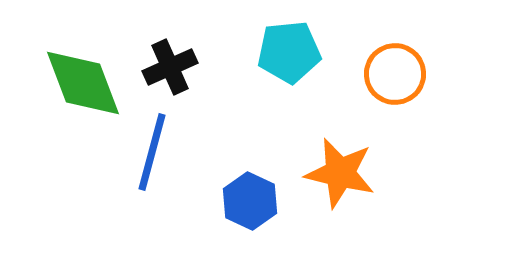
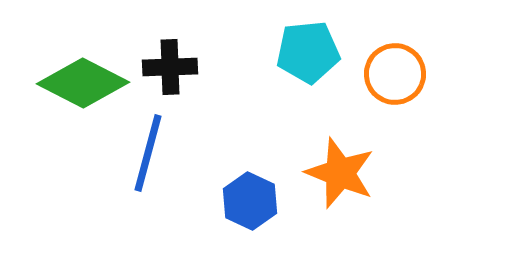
cyan pentagon: moved 19 px right
black cross: rotated 22 degrees clockwise
green diamond: rotated 42 degrees counterclockwise
blue line: moved 4 px left, 1 px down
orange star: rotated 8 degrees clockwise
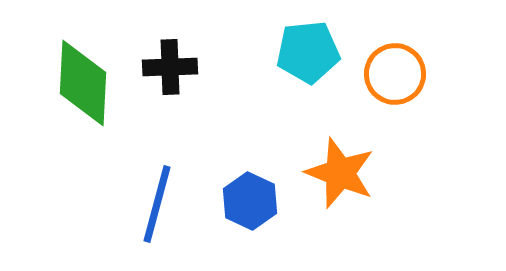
green diamond: rotated 66 degrees clockwise
blue line: moved 9 px right, 51 px down
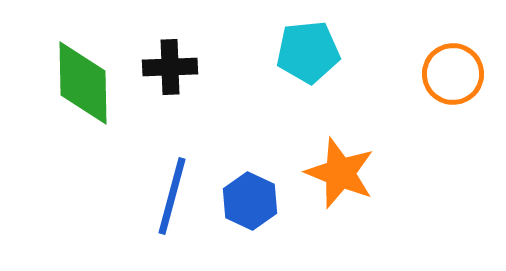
orange circle: moved 58 px right
green diamond: rotated 4 degrees counterclockwise
blue line: moved 15 px right, 8 px up
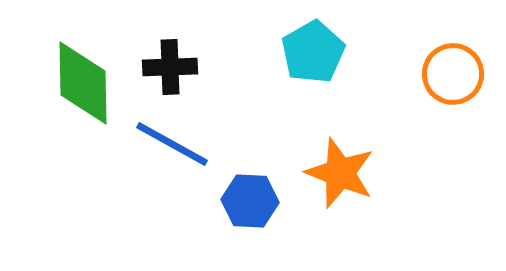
cyan pentagon: moved 5 px right; rotated 24 degrees counterclockwise
blue line: moved 52 px up; rotated 76 degrees counterclockwise
blue hexagon: rotated 22 degrees counterclockwise
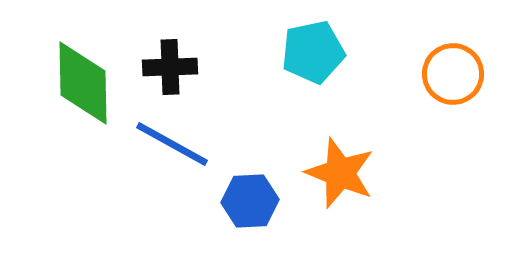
cyan pentagon: rotated 18 degrees clockwise
blue hexagon: rotated 6 degrees counterclockwise
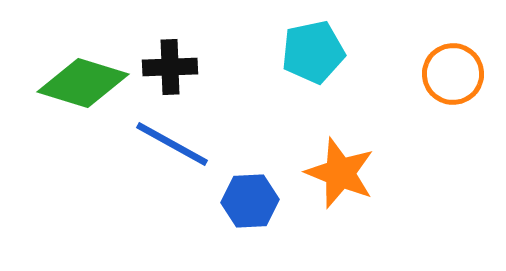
green diamond: rotated 72 degrees counterclockwise
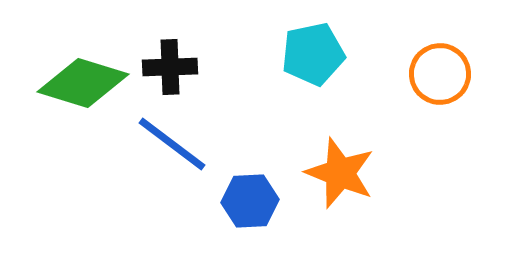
cyan pentagon: moved 2 px down
orange circle: moved 13 px left
blue line: rotated 8 degrees clockwise
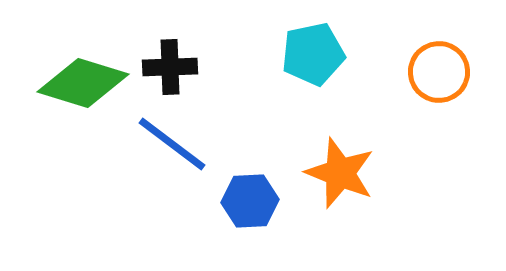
orange circle: moved 1 px left, 2 px up
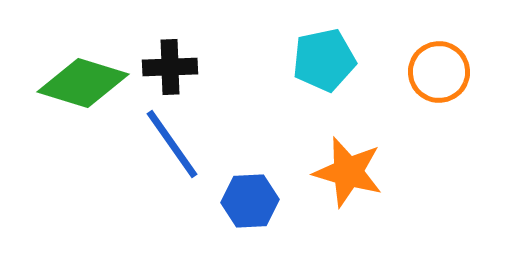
cyan pentagon: moved 11 px right, 6 px down
blue line: rotated 18 degrees clockwise
orange star: moved 8 px right, 1 px up; rotated 6 degrees counterclockwise
